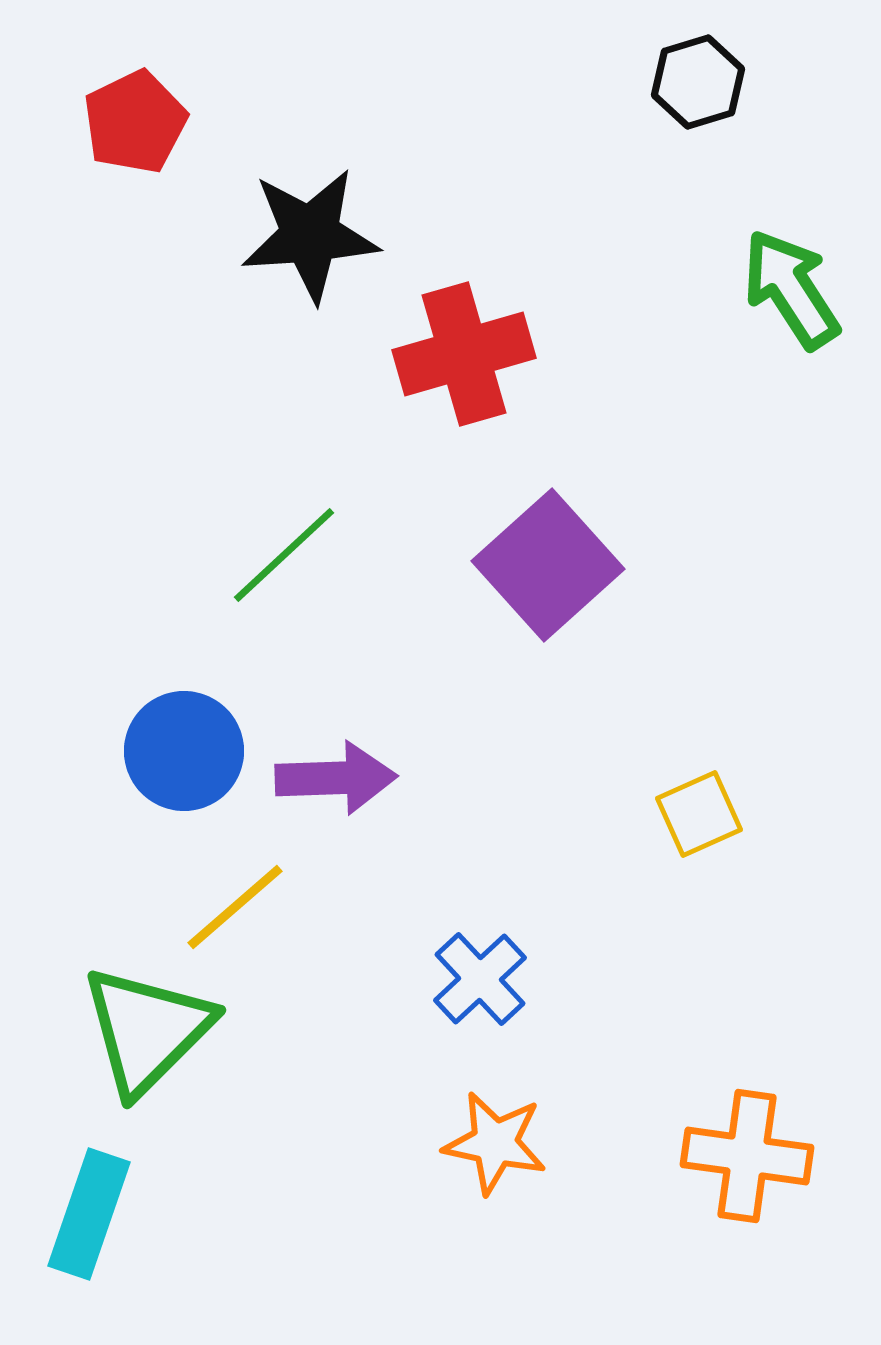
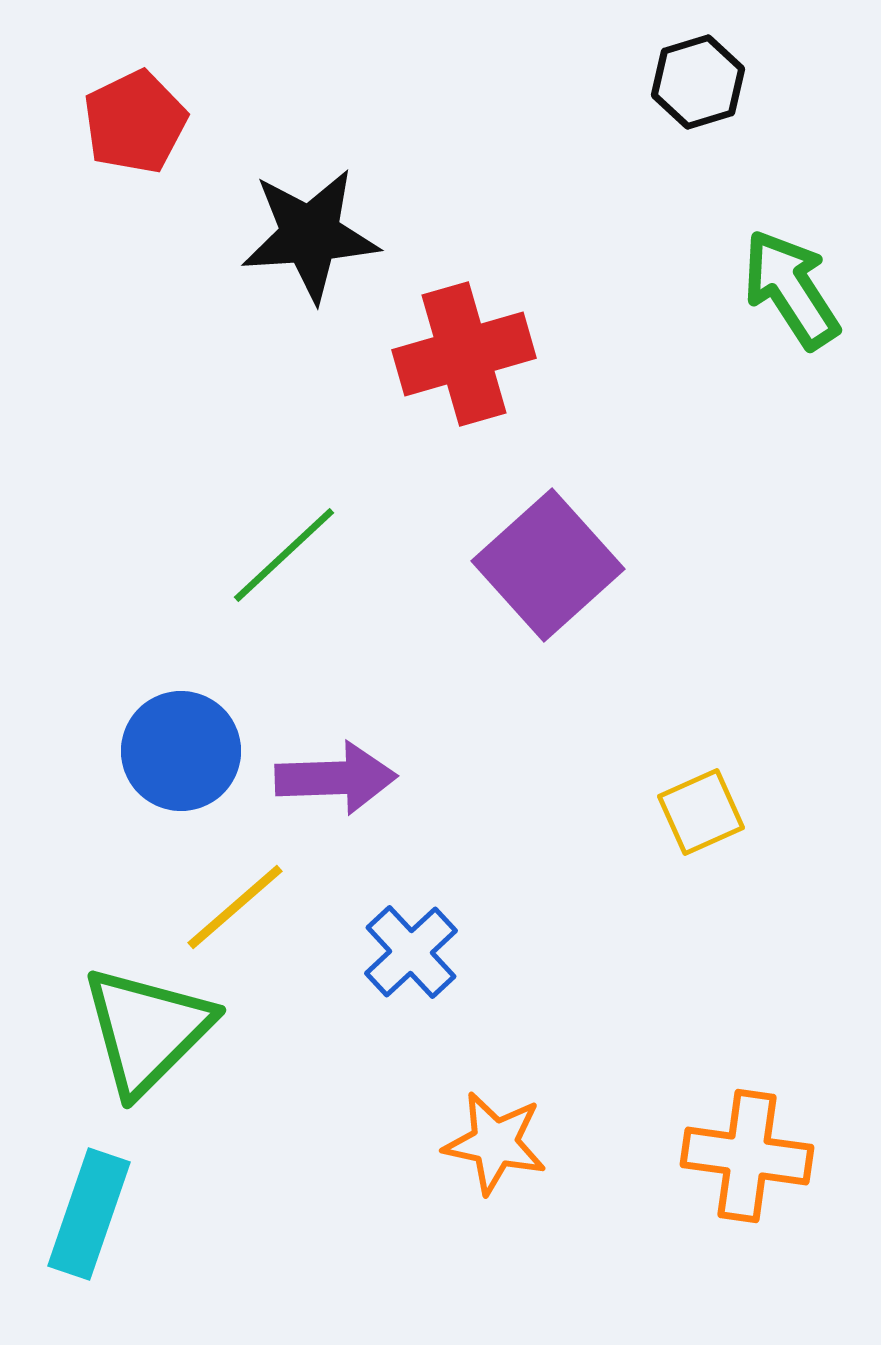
blue circle: moved 3 px left
yellow square: moved 2 px right, 2 px up
blue cross: moved 69 px left, 27 px up
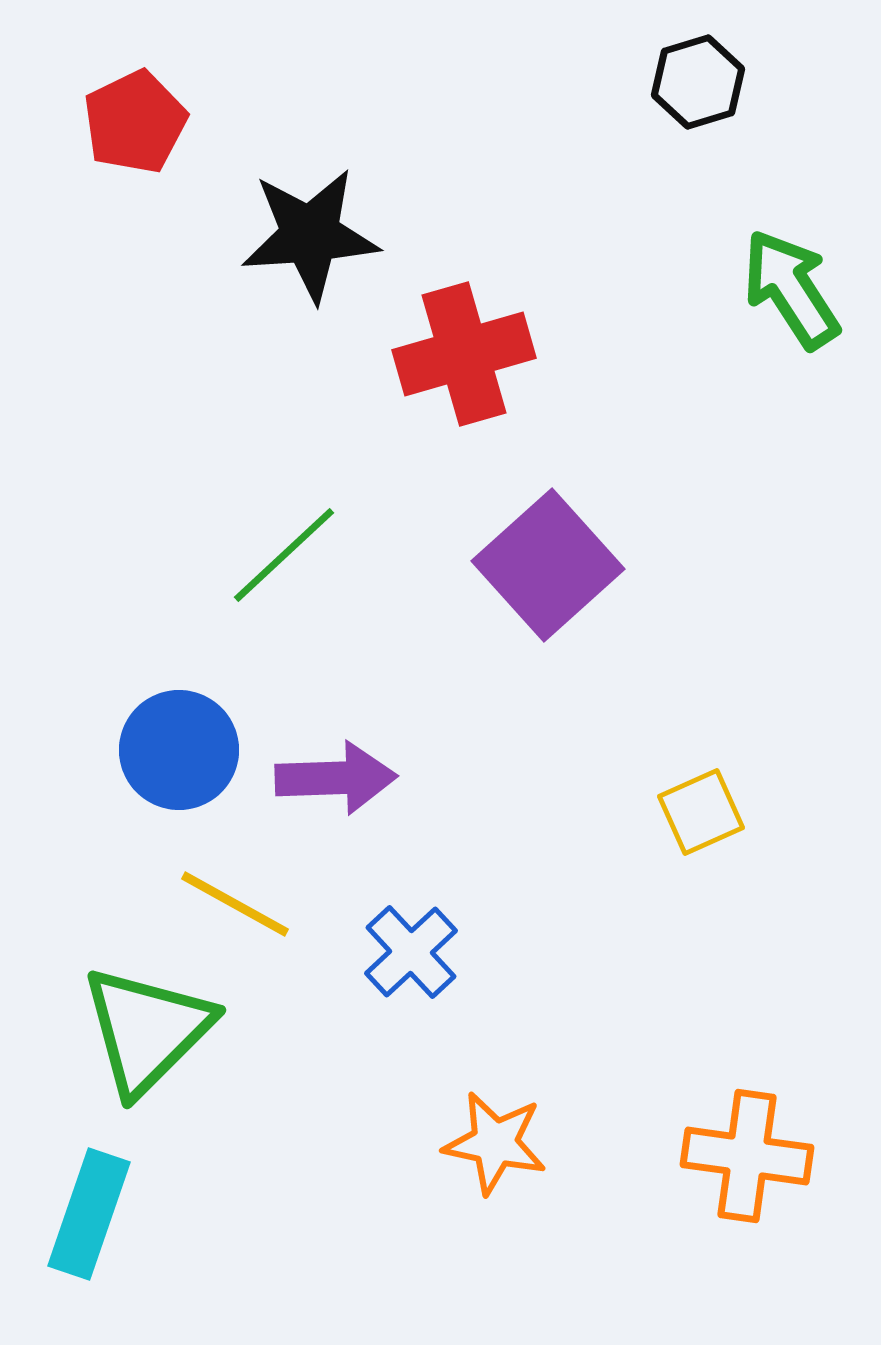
blue circle: moved 2 px left, 1 px up
yellow line: moved 3 px up; rotated 70 degrees clockwise
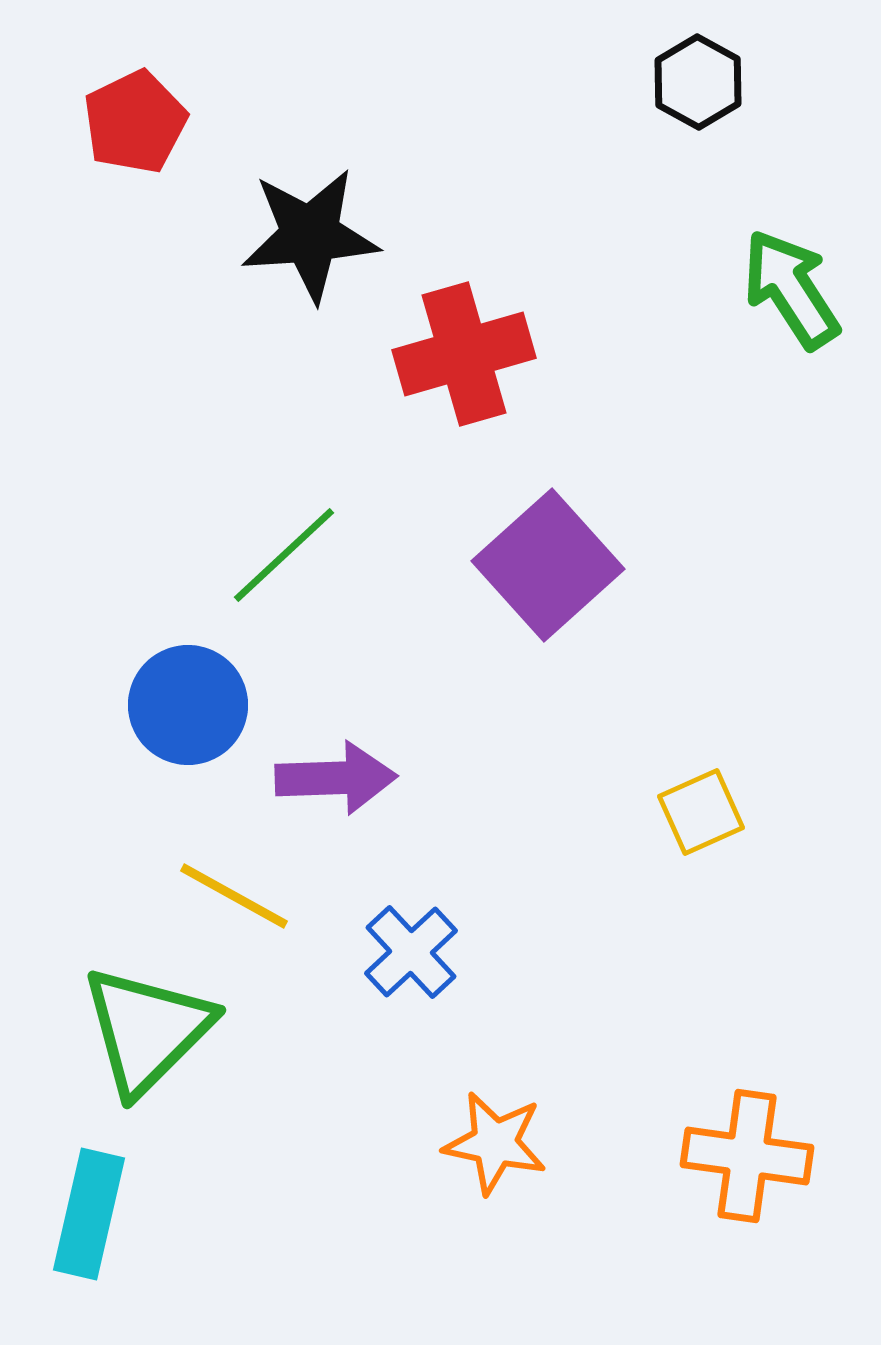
black hexagon: rotated 14 degrees counterclockwise
blue circle: moved 9 px right, 45 px up
yellow line: moved 1 px left, 8 px up
cyan rectangle: rotated 6 degrees counterclockwise
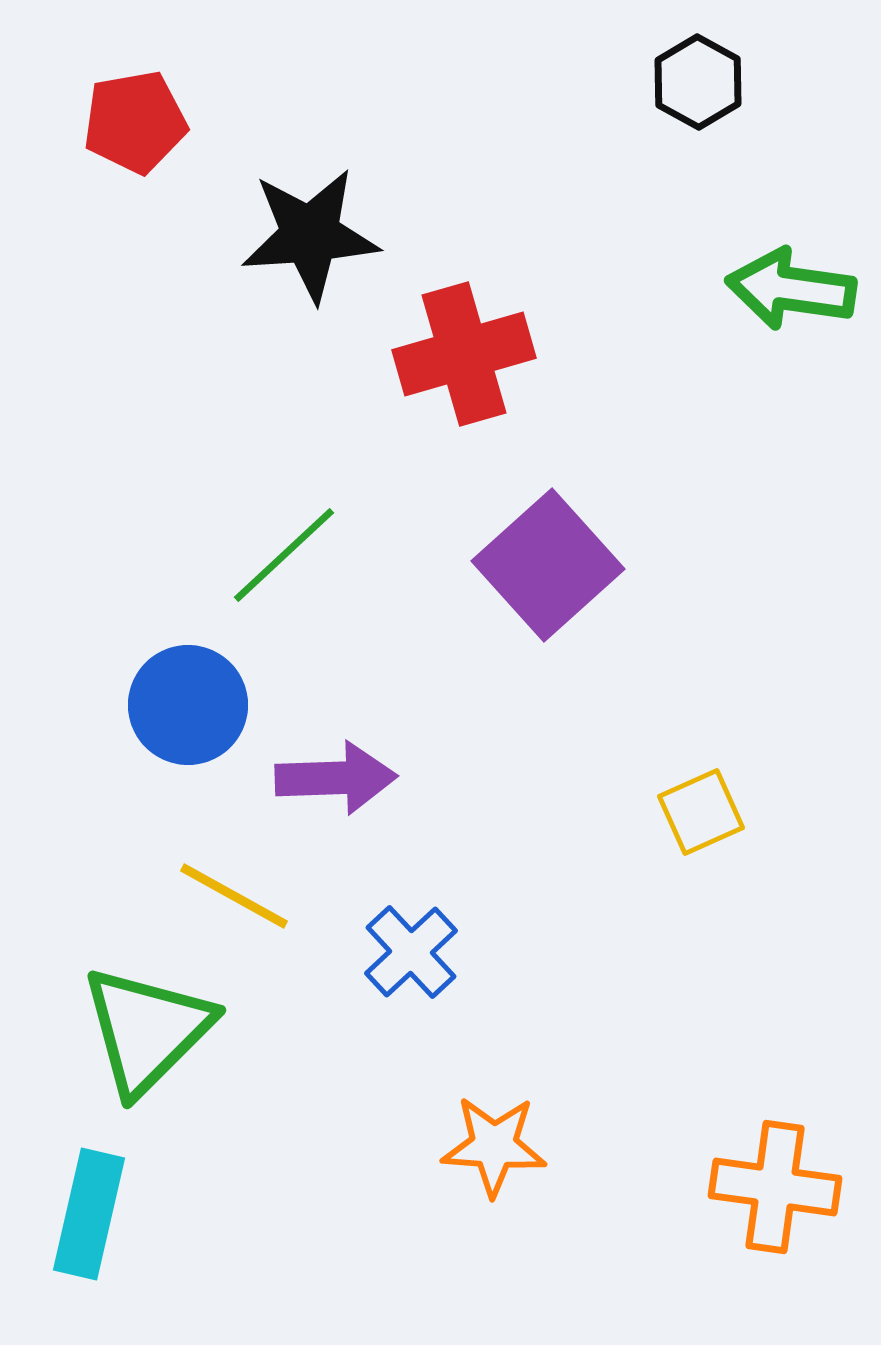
red pentagon: rotated 16 degrees clockwise
green arrow: rotated 49 degrees counterclockwise
orange star: moved 1 px left, 3 px down; rotated 8 degrees counterclockwise
orange cross: moved 28 px right, 31 px down
